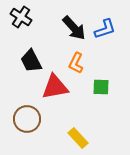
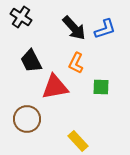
yellow rectangle: moved 3 px down
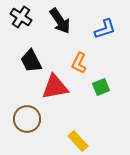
black arrow: moved 14 px left, 7 px up; rotated 8 degrees clockwise
orange L-shape: moved 3 px right
green square: rotated 24 degrees counterclockwise
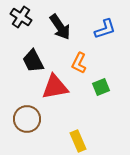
black arrow: moved 6 px down
black trapezoid: moved 2 px right
yellow rectangle: rotated 20 degrees clockwise
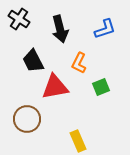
black cross: moved 2 px left, 2 px down
black arrow: moved 2 px down; rotated 20 degrees clockwise
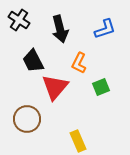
black cross: moved 1 px down
red triangle: rotated 40 degrees counterclockwise
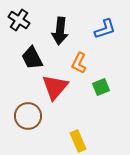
black arrow: moved 2 px down; rotated 20 degrees clockwise
black trapezoid: moved 1 px left, 3 px up
brown circle: moved 1 px right, 3 px up
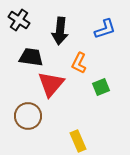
black trapezoid: moved 1 px left, 1 px up; rotated 125 degrees clockwise
red triangle: moved 4 px left, 3 px up
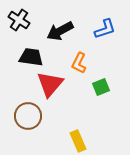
black arrow: rotated 56 degrees clockwise
red triangle: moved 1 px left
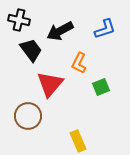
black cross: rotated 20 degrees counterclockwise
black trapezoid: moved 7 px up; rotated 45 degrees clockwise
